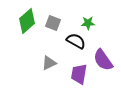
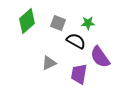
gray square: moved 5 px right
purple semicircle: moved 3 px left, 3 px up
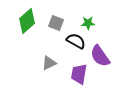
gray square: moved 2 px left
purple semicircle: moved 1 px up
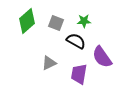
green star: moved 4 px left, 2 px up
purple semicircle: moved 2 px right, 1 px down
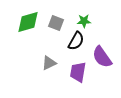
green diamond: moved 1 px right, 1 px down; rotated 25 degrees clockwise
black semicircle: rotated 90 degrees clockwise
purple trapezoid: moved 1 px left, 2 px up
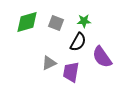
green diamond: moved 1 px left
black semicircle: moved 2 px right, 1 px down
purple trapezoid: moved 7 px left
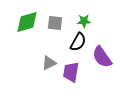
gray square: moved 1 px left; rotated 14 degrees counterclockwise
